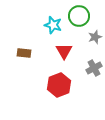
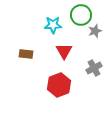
green circle: moved 2 px right, 1 px up
cyan star: rotated 18 degrees counterclockwise
gray star: moved 6 px up
brown rectangle: moved 2 px right, 1 px down
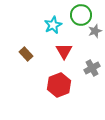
cyan star: rotated 24 degrees counterclockwise
brown rectangle: rotated 40 degrees clockwise
gray cross: moved 2 px left
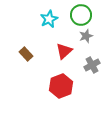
cyan star: moved 4 px left, 6 px up
gray star: moved 9 px left, 5 px down
red triangle: rotated 18 degrees clockwise
gray cross: moved 3 px up
red hexagon: moved 2 px right, 1 px down
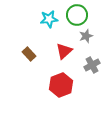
green circle: moved 4 px left
cyan star: rotated 18 degrees clockwise
brown rectangle: moved 3 px right
red hexagon: moved 1 px up
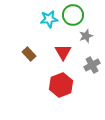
green circle: moved 4 px left
red triangle: moved 1 px left, 1 px down; rotated 18 degrees counterclockwise
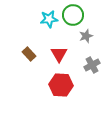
red triangle: moved 4 px left, 2 px down
red hexagon: rotated 25 degrees clockwise
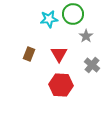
green circle: moved 1 px up
gray star: rotated 16 degrees counterclockwise
brown rectangle: rotated 64 degrees clockwise
gray cross: rotated 21 degrees counterclockwise
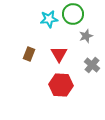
gray star: rotated 16 degrees clockwise
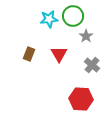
green circle: moved 2 px down
gray star: rotated 16 degrees counterclockwise
red hexagon: moved 20 px right, 14 px down
